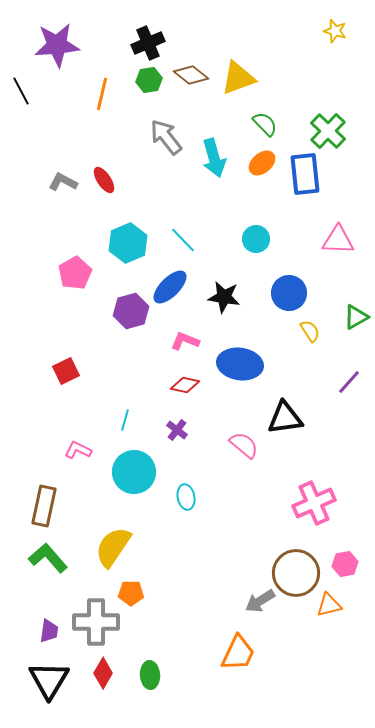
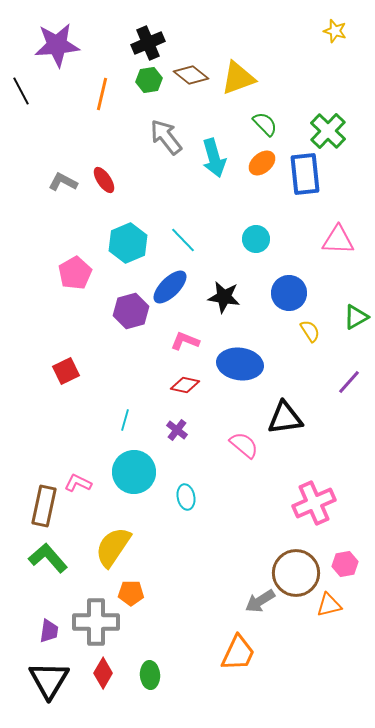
pink L-shape at (78, 450): moved 33 px down
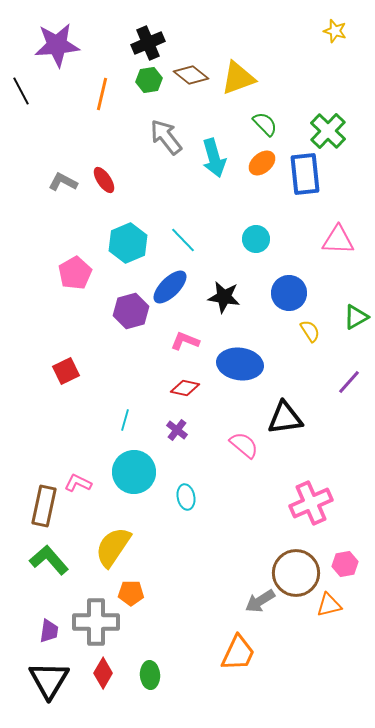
red diamond at (185, 385): moved 3 px down
pink cross at (314, 503): moved 3 px left
green L-shape at (48, 558): moved 1 px right, 2 px down
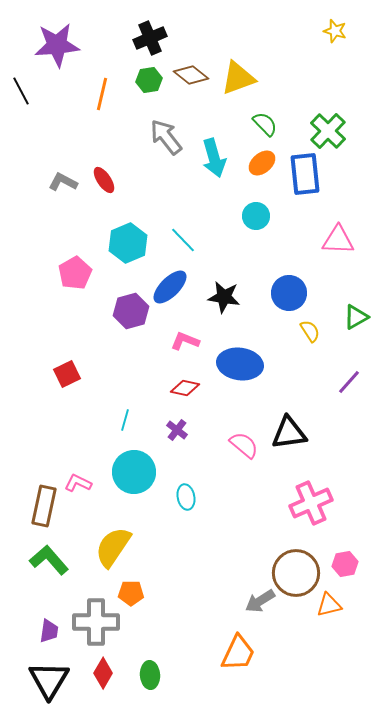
black cross at (148, 43): moved 2 px right, 5 px up
cyan circle at (256, 239): moved 23 px up
red square at (66, 371): moved 1 px right, 3 px down
black triangle at (285, 418): moved 4 px right, 15 px down
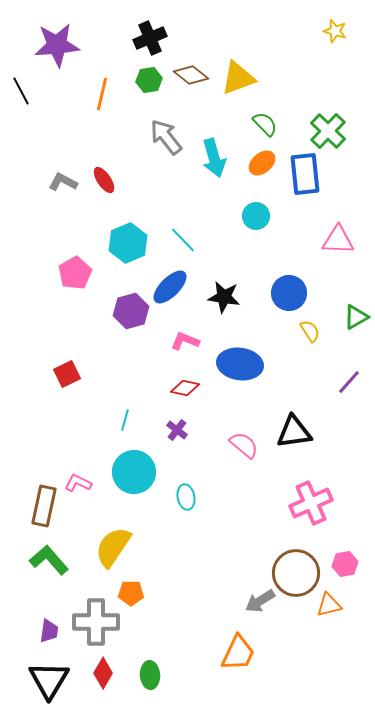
black triangle at (289, 433): moved 5 px right, 1 px up
